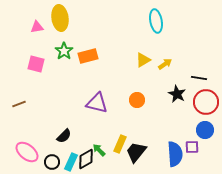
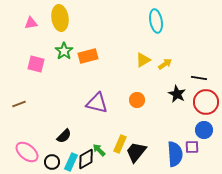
pink triangle: moved 6 px left, 4 px up
blue circle: moved 1 px left
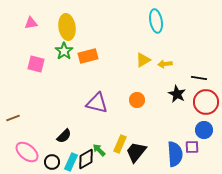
yellow ellipse: moved 7 px right, 9 px down
yellow arrow: rotated 152 degrees counterclockwise
brown line: moved 6 px left, 14 px down
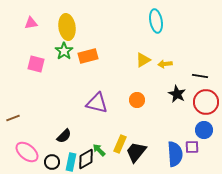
black line: moved 1 px right, 2 px up
cyan rectangle: rotated 12 degrees counterclockwise
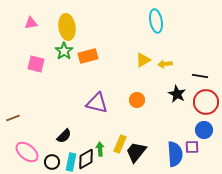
green arrow: moved 1 px right, 1 px up; rotated 40 degrees clockwise
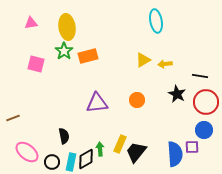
purple triangle: rotated 20 degrees counterclockwise
black semicircle: rotated 56 degrees counterclockwise
